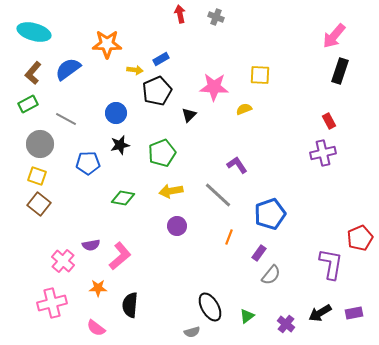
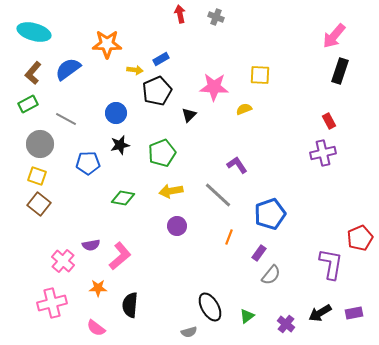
gray semicircle at (192, 332): moved 3 px left
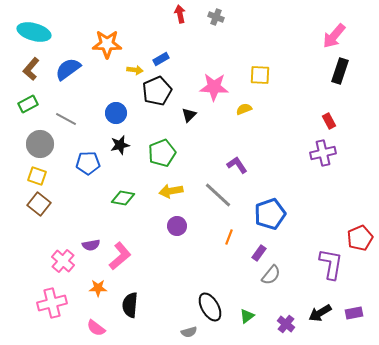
brown L-shape at (33, 73): moved 2 px left, 4 px up
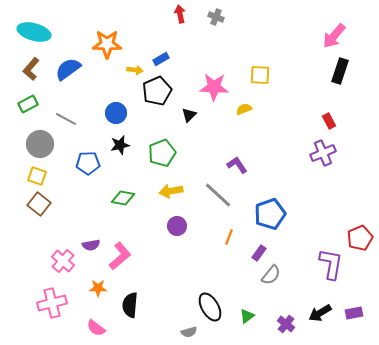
purple cross at (323, 153): rotated 10 degrees counterclockwise
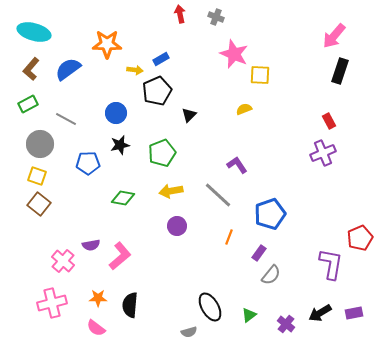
pink star at (214, 87): moved 20 px right, 33 px up; rotated 20 degrees clockwise
orange star at (98, 288): moved 10 px down
green triangle at (247, 316): moved 2 px right, 1 px up
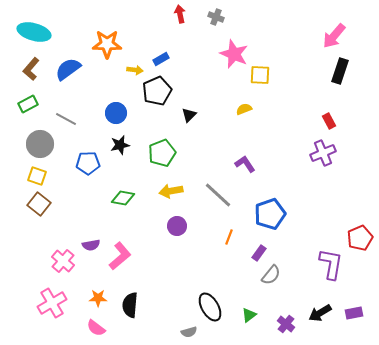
purple L-shape at (237, 165): moved 8 px right, 1 px up
pink cross at (52, 303): rotated 16 degrees counterclockwise
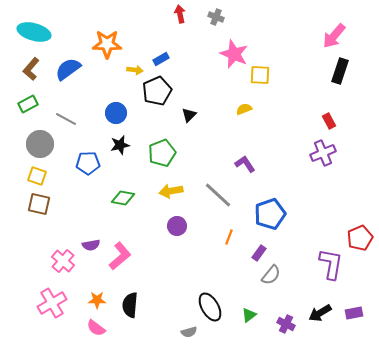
brown square at (39, 204): rotated 25 degrees counterclockwise
orange star at (98, 298): moved 1 px left, 2 px down
purple cross at (286, 324): rotated 12 degrees counterclockwise
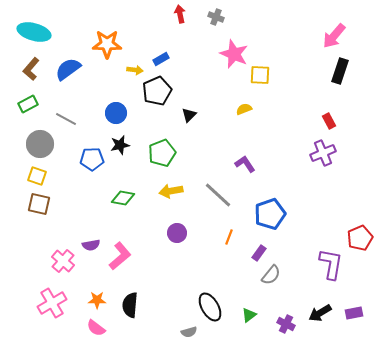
blue pentagon at (88, 163): moved 4 px right, 4 px up
purple circle at (177, 226): moved 7 px down
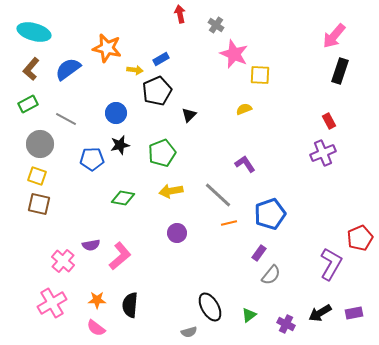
gray cross at (216, 17): moved 8 px down; rotated 14 degrees clockwise
orange star at (107, 44): moved 4 px down; rotated 12 degrees clockwise
orange line at (229, 237): moved 14 px up; rotated 56 degrees clockwise
purple L-shape at (331, 264): rotated 20 degrees clockwise
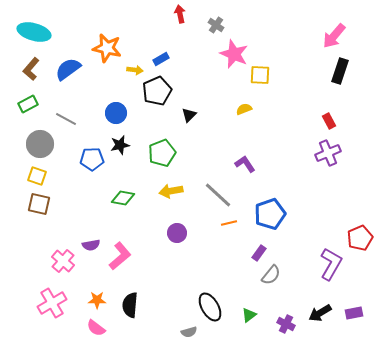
purple cross at (323, 153): moved 5 px right
